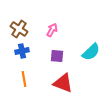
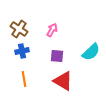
red triangle: moved 2 px up; rotated 10 degrees clockwise
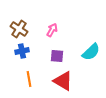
orange line: moved 5 px right
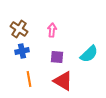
pink arrow: rotated 24 degrees counterclockwise
cyan semicircle: moved 2 px left, 2 px down
purple square: moved 1 px down
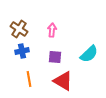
purple square: moved 2 px left
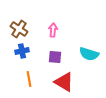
pink arrow: moved 1 px right
cyan semicircle: rotated 60 degrees clockwise
red triangle: moved 1 px right, 1 px down
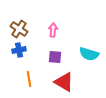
blue cross: moved 3 px left, 1 px up
